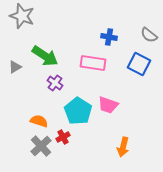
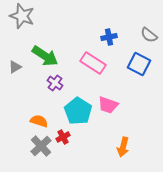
blue cross: rotated 21 degrees counterclockwise
pink rectangle: rotated 25 degrees clockwise
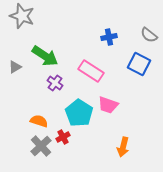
pink rectangle: moved 2 px left, 8 px down
cyan pentagon: moved 1 px right, 2 px down
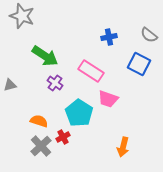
gray triangle: moved 5 px left, 18 px down; rotated 16 degrees clockwise
pink trapezoid: moved 6 px up
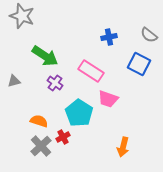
gray triangle: moved 4 px right, 4 px up
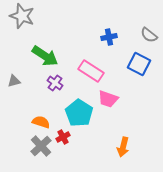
orange semicircle: moved 2 px right, 1 px down
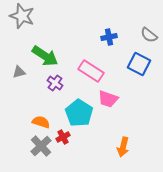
gray triangle: moved 5 px right, 9 px up
